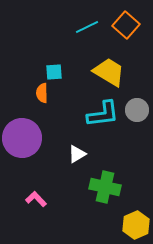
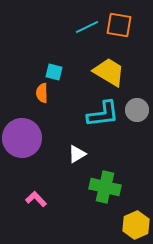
orange square: moved 7 px left; rotated 32 degrees counterclockwise
cyan square: rotated 18 degrees clockwise
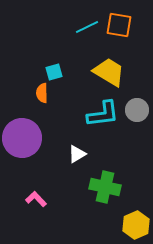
cyan square: rotated 30 degrees counterclockwise
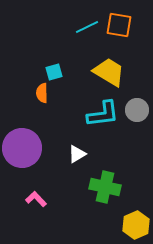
purple circle: moved 10 px down
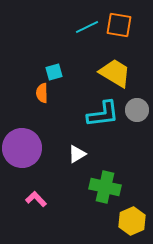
yellow trapezoid: moved 6 px right, 1 px down
yellow hexagon: moved 4 px left, 4 px up
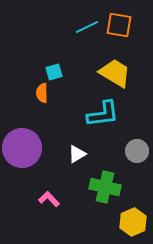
gray circle: moved 41 px down
pink L-shape: moved 13 px right
yellow hexagon: moved 1 px right, 1 px down
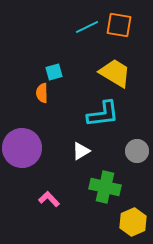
white triangle: moved 4 px right, 3 px up
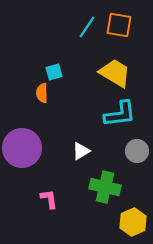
cyan line: rotated 30 degrees counterclockwise
cyan L-shape: moved 17 px right
pink L-shape: rotated 35 degrees clockwise
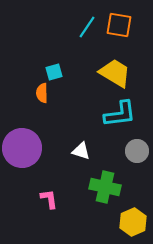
white triangle: rotated 48 degrees clockwise
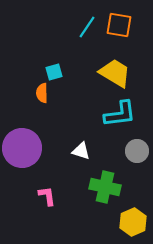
pink L-shape: moved 2 px left, 3 px up
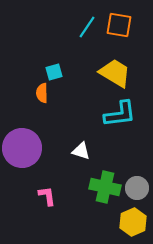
gray circle: moved 37 px down
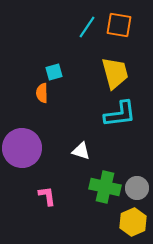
yellow trapezoid: rotated 44 degrees clockwise
